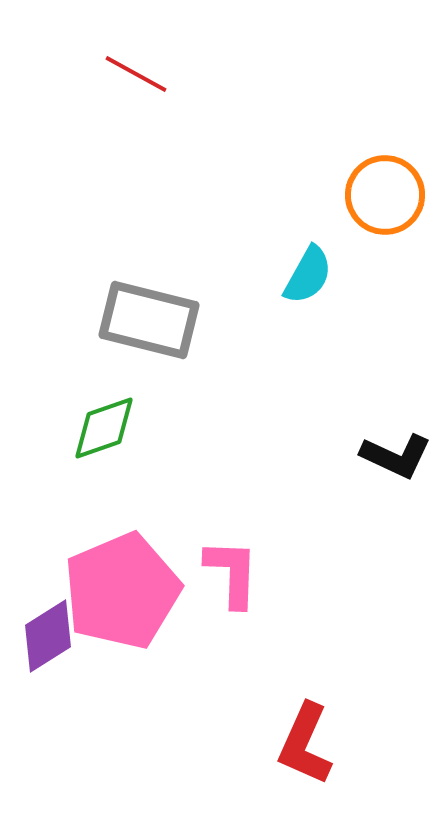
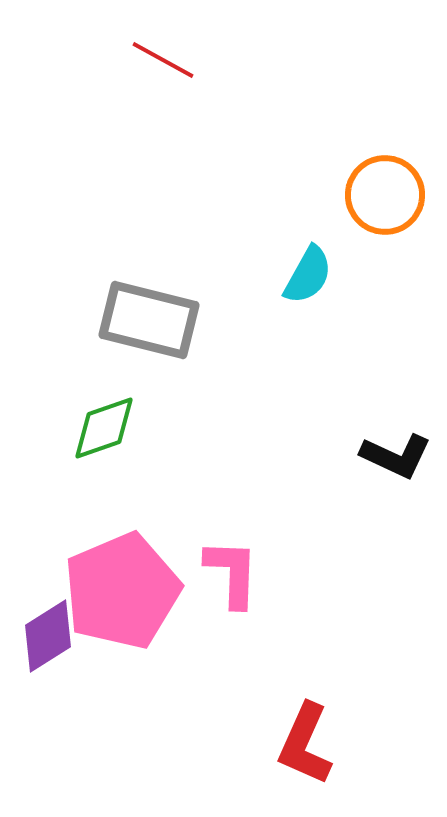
red line: moved 27 px right, 14 px up
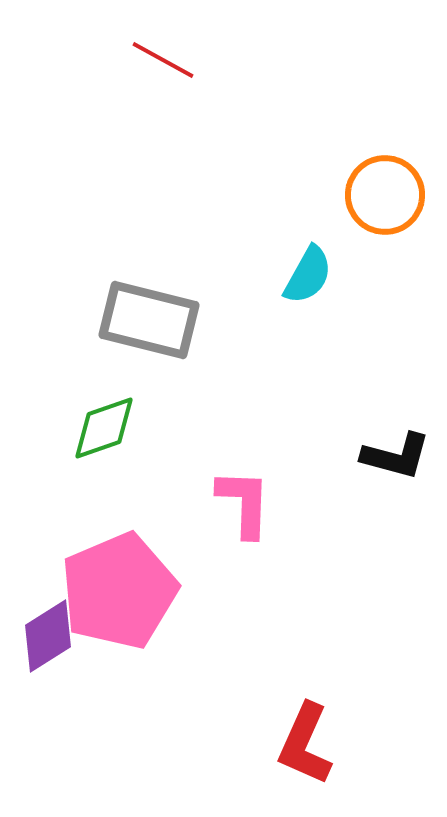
black L-shape: rotated 10 degrees counterclockwise
pink L-shape: moved 12 px right, 70 px up
pink pentagon: moved 3 px left
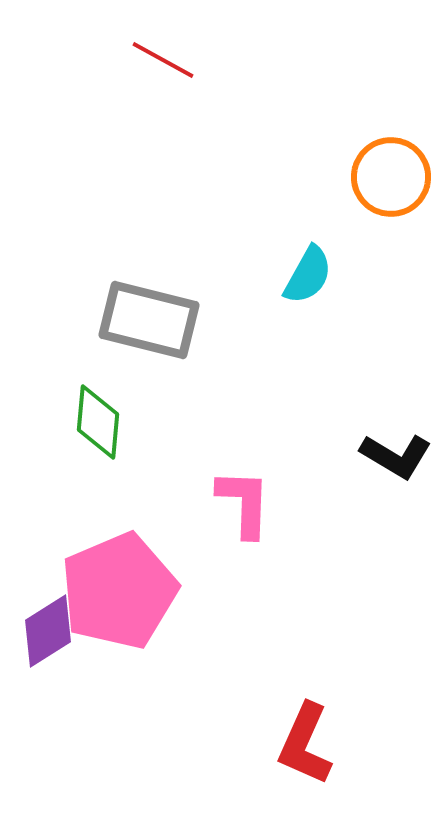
orange circle: moved 6 px right, 18 px up
green diamond: moved 6 px left, 6 px up; rotated 66 degrees counterclockwise
black L-shape: rotated 16 degrees clockwise
purple diamond: moved 5 px up
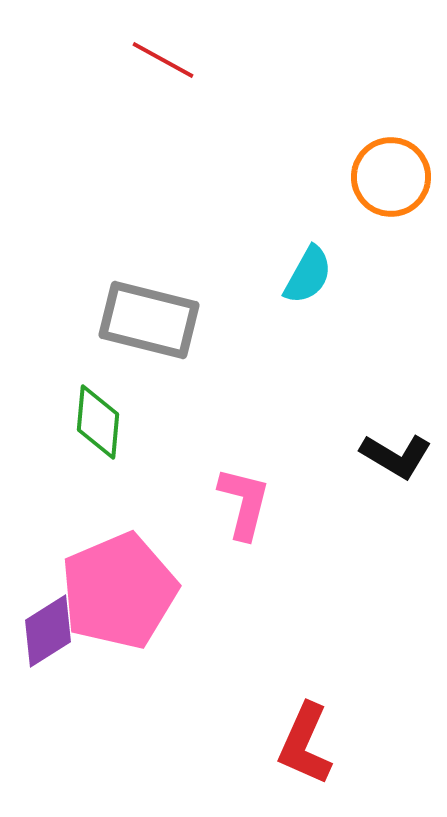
pink L-shape: rotated 12 degrees clockwise
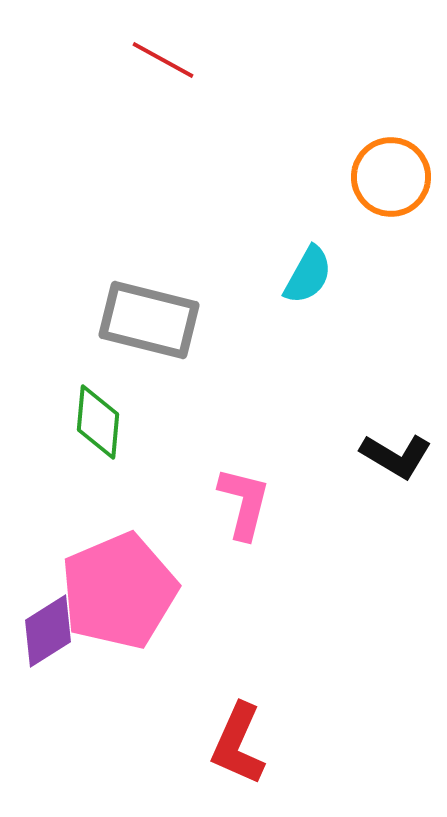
red L-shape: moved 67 px left
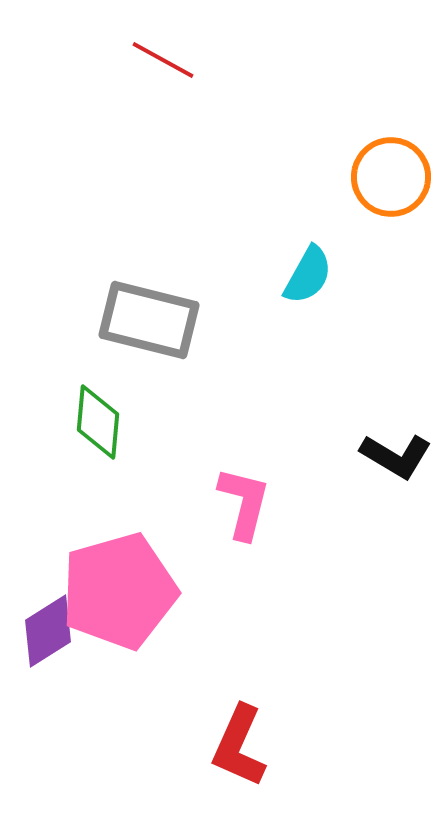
pink pentagon: rotated 7 degrees clockwise
red L-shape: moved 1 px right, 2 px down
